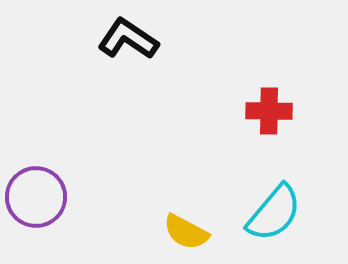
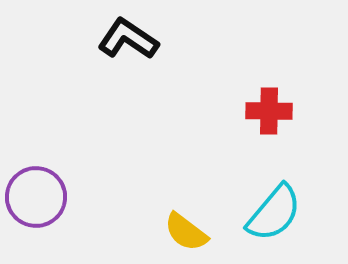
yellow semicircle: rotated 9 degrees clockwise
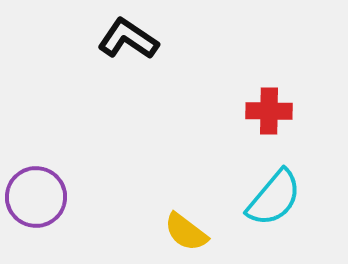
cyan semicircle: moved 15 px up
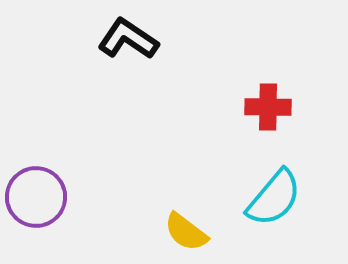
red cross: moved 1 px left, 4 px up
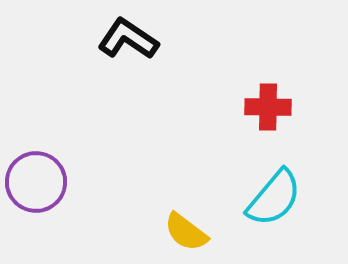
purple circle: moved 15 px up
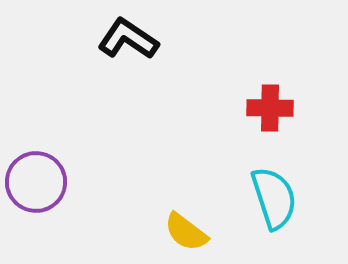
red cross: moved 2 px right, 1 px down
cyan semicircle: rotated 58 degrees counterclockwise
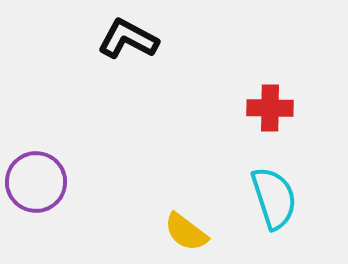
black L-shape: rotated 6 degrees counterclockwise
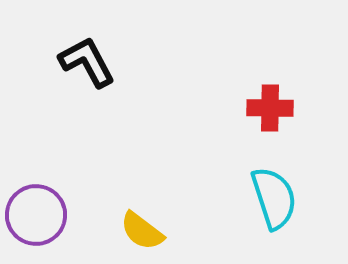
black L-shape: moved 41 px left, 23 px down; rotated 34 degrees clockwise
purple circle: moved 33 px down
yellow semicircle: moved 44 px left, 1 px up
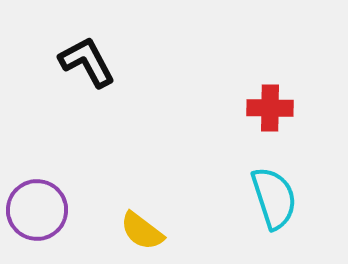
purple circle: moved 1 px right, 5 px up
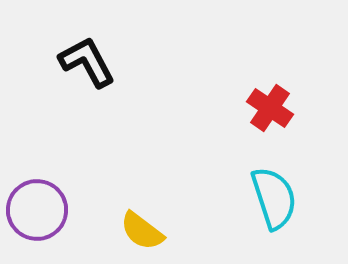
red cross: rotated 33 degrees clockwise
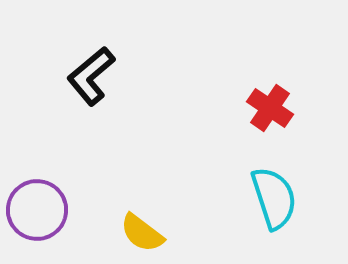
black L-shape: moved 4 px right, 14 px down; rotated 102 degrees counterclockwise
yellow semicircle: moved 2 px down
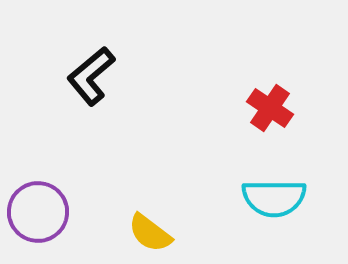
cyan semicircle: rotated 108 degrees clockwise
purple circle: moved 1 px right, 2 px down
yellow semicircle: moved 8 px right
